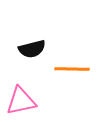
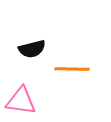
pink triangle: rotated 20 degrees clockwise
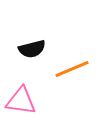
orange line: rotated 24 degrees counterclockwise
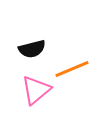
pink triangle: moved 15 px right, 11 px up; rotated 48 degrees counterclockwise
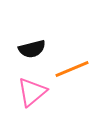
pink triangle: moved 4 px left, 2 px down
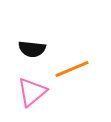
black semicircle: rotated 20 degrees clockwise
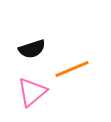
black semicircle: rotated 24 degrees counterclockwise
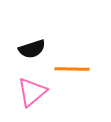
orange line: rotated 24 degrees clockwise
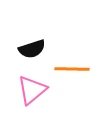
pink triangle: moved 2 px up
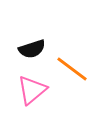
orange line: rotated 36 degrees clockwise
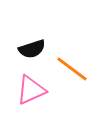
pink triangle: moved 1 px left; rotated 16 degrees clockwise
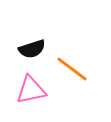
pink triangle: rotated 12 degrees clockwise
